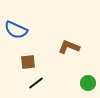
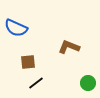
blue semicircle: moved 2 px up
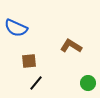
brown L-shape: moved 2 px right, 1 px up; rotated 10 degrees clockwise
brown square: moved 1 px right, 1 px up
black line: rotated 14 degrees counterclockwise
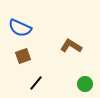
blue semicircle: moved 4 px right
brown square: moved 6 px left, 5 px up; rotated 14 degrees counterclockwise
green circle: moved 3 px left, 1 px down
